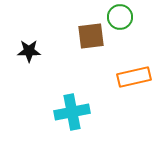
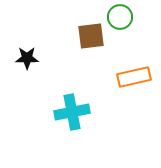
black star: moved 2 px left, 7 px down
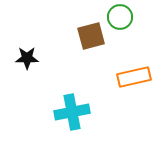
brown square: rotated 8 degrees counterclockwise
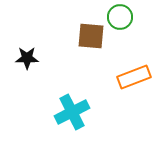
brown square: rotated 20 degrees clockwise
orange rectangle: rotated 8 degrees counterclockwise
cyan cross: rotated 16 degrees counterclockwise
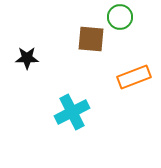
brown square: moved 3 px down
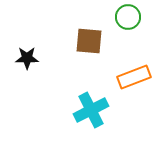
green circle: moved 8 px right
brown square: moved 2 px left, 2 px down
cyan cross: moved 19 px right, 2 px up
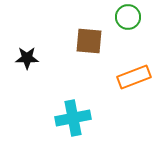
cyan cross: moved 18 px left, 8 px down; rotated 16 degrees clockwise
